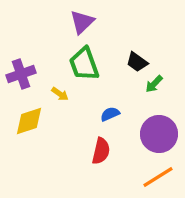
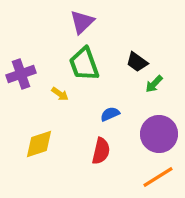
yellow diamond: moved 10 px right, 23 px down
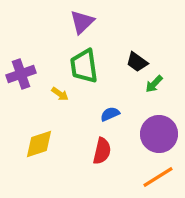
green trapezoid: moved 2 px down; rotated 12 degrees clockwise
red semicircle: moved 1 px right
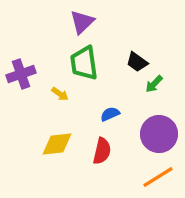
green trapezoid: moved 3 px up
yellow diamond: moved 18 px right; rotated 12 degrees clockwise
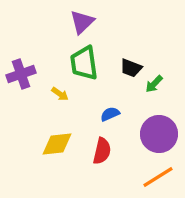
black trapezoid: moved 6 px left, 6 px down; rotated 15 degrees counterclockwise
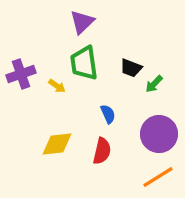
yellow arrow: moved 3 px left, 8 px up
blue semicircle: moved 2 px left; rotated 90 degrees clockwise
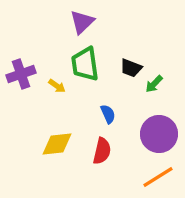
green trapezoid: moved 1 px right, 1 px down
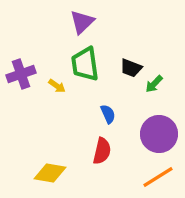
yellow diamond: moved 7 px left, 29 px down; rotated 16 degrees clockwise
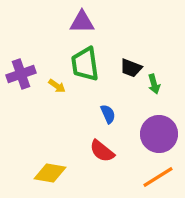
purple triangle: rotated 44 degrees clockwise
green arrow: rotated 60 degrees counterclockwise
red semicircle: rotated 116 degrees clockwise
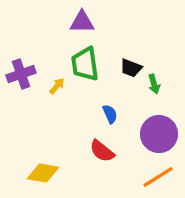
yellow arrow: rotated 84 degrees counterclockwise
blue semicircle: moved 2 px right
yellow diamond: moved 7 px left
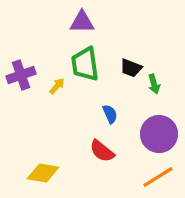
purple cross: moved 1 px down
